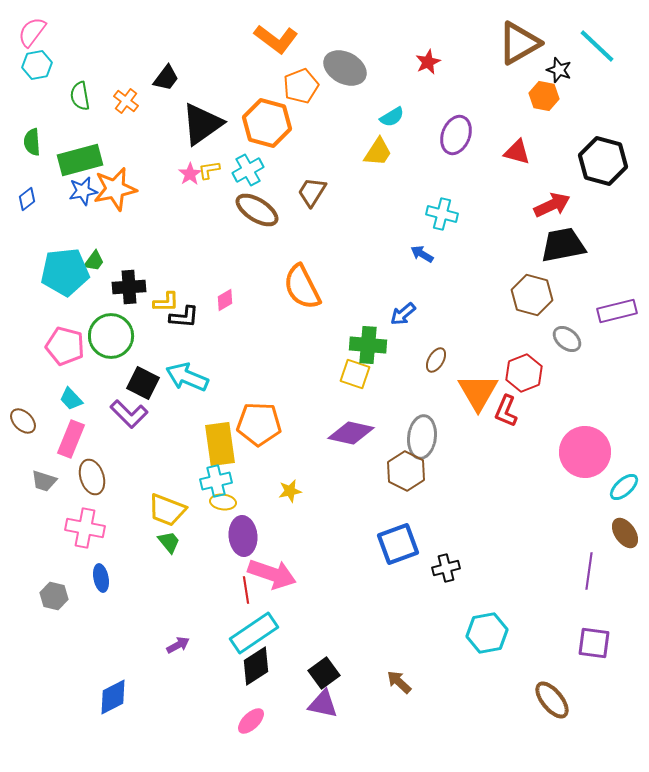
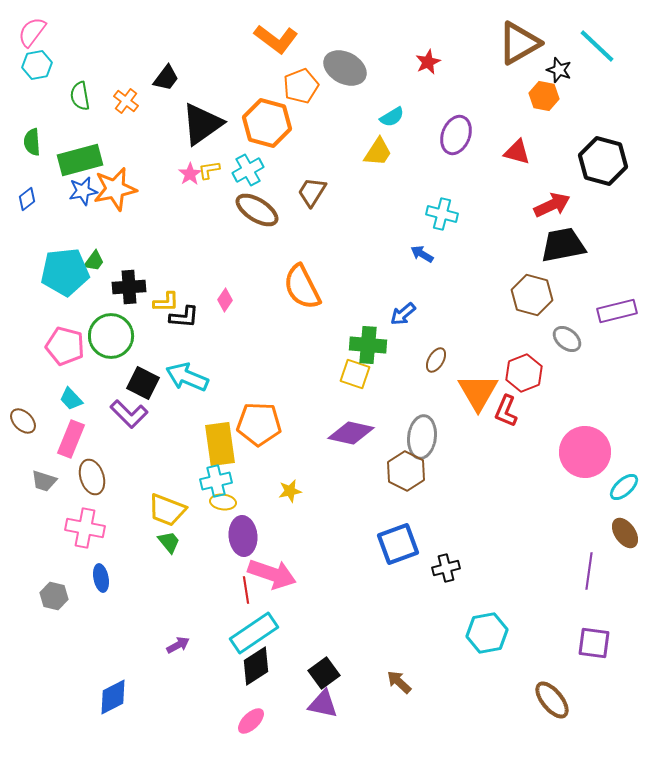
pink diamond at (225, 300): rotated 25 degrees counterclockwise
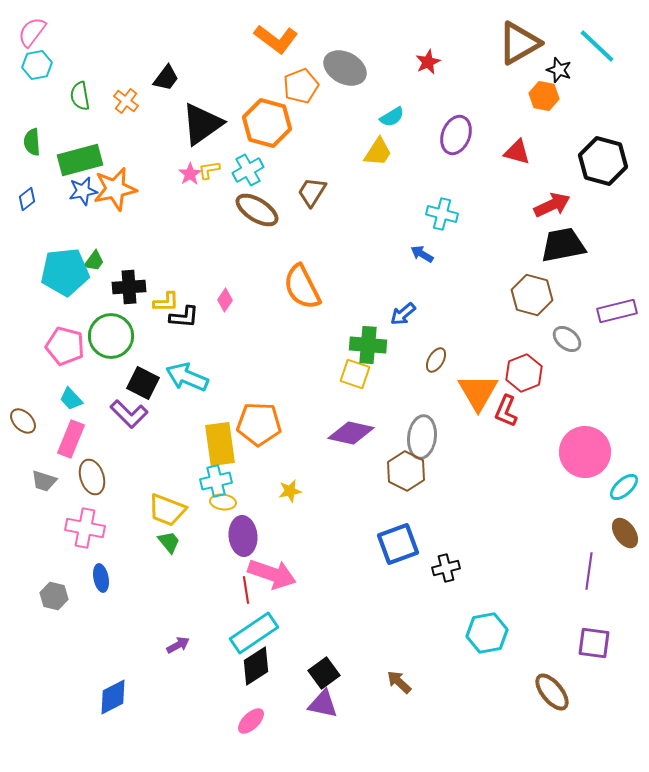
brown ellipse at (552, 700): moved 8 px up
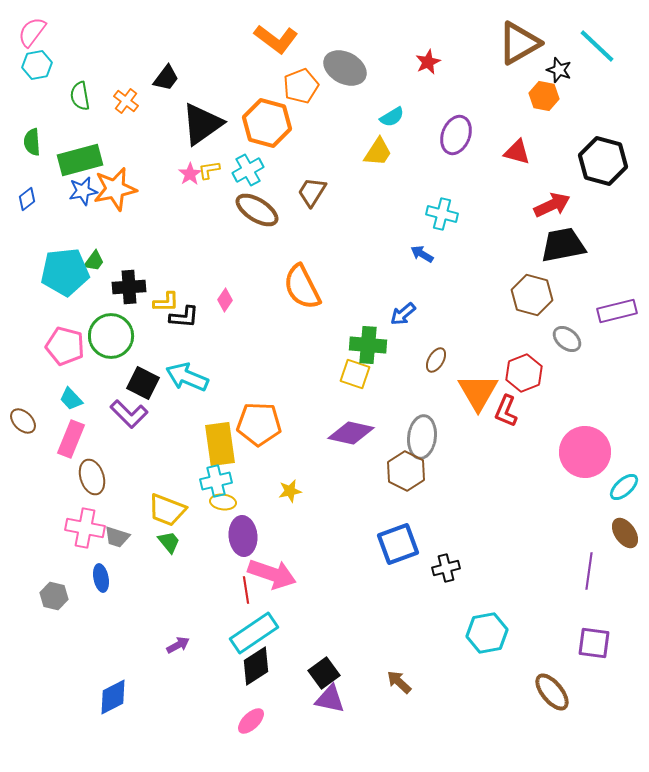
gray trapezoid at (44, 481): moved 73 px right, 56 px down
purple triangle at (323, 704): moved 7 px right, 5 px up
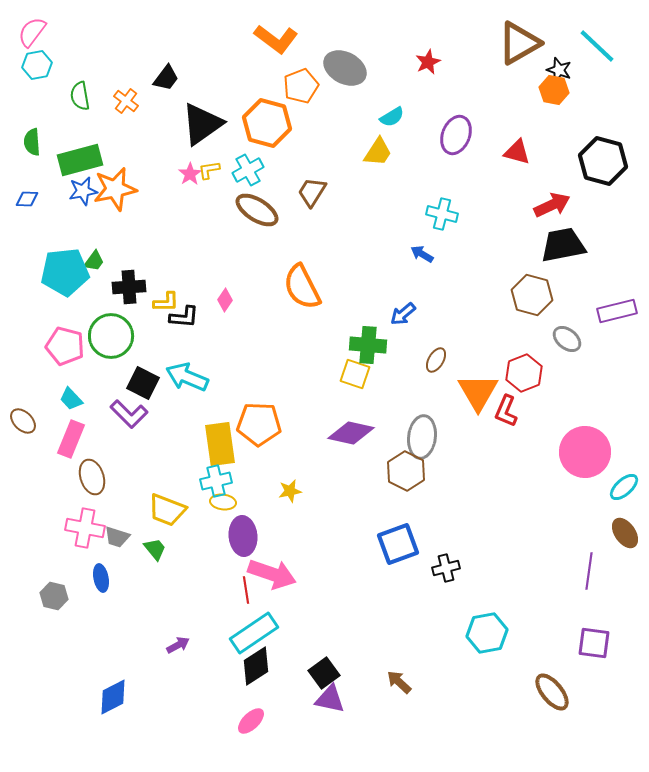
orange hexagon at (544, 96): moved 10 px right, 6 px up
blue diamond at (27, 199): rotated 40 degrees clockwise
green trapezoid at (169, 542): moved 14 px left, 7 px down
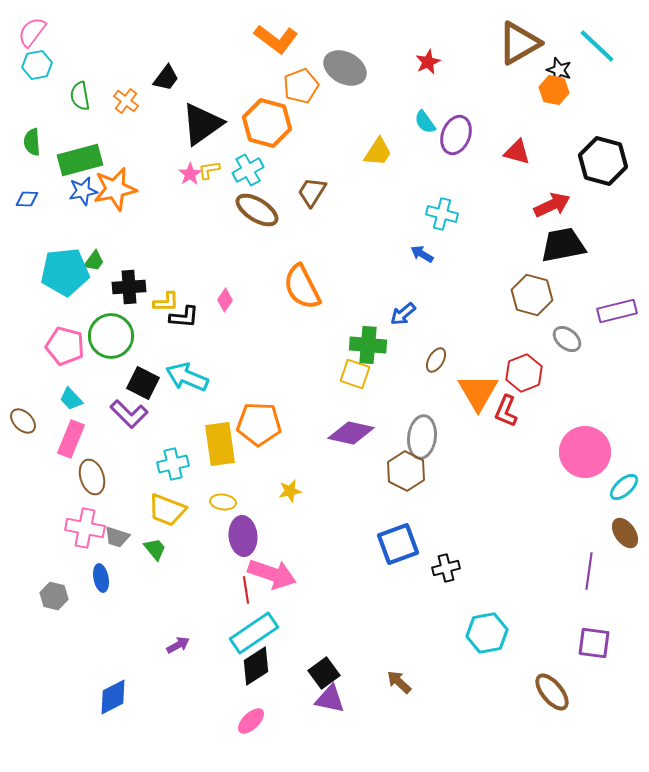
cyan semicircle at (392, 117): moved 33 px right, 5 px down; rotated 85 degrees clockwise
cyan cross at (216, 481): moved 43 px left, 17 px up
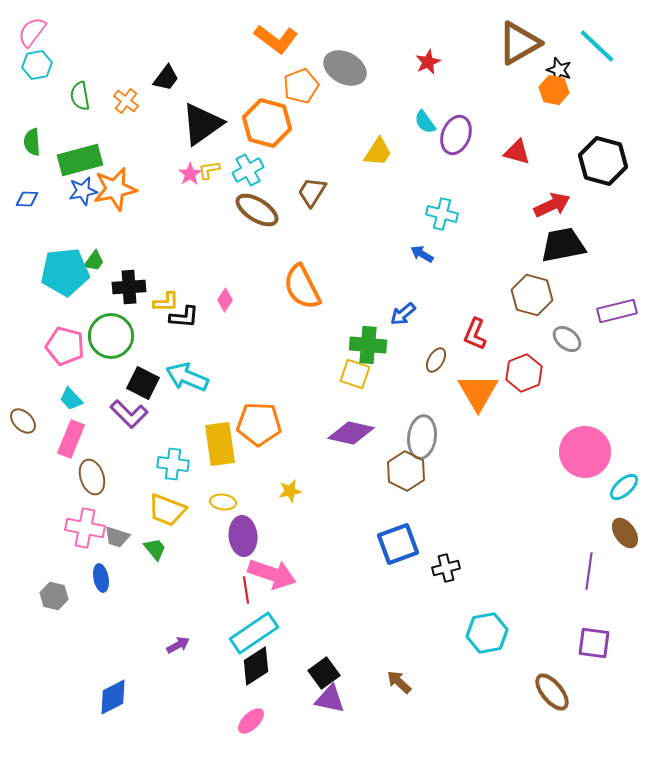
red L-shape at (506, 411): moved 31 px left, 77 px up
cyan cross at (173, 464): rotated 20 degrees clockwise
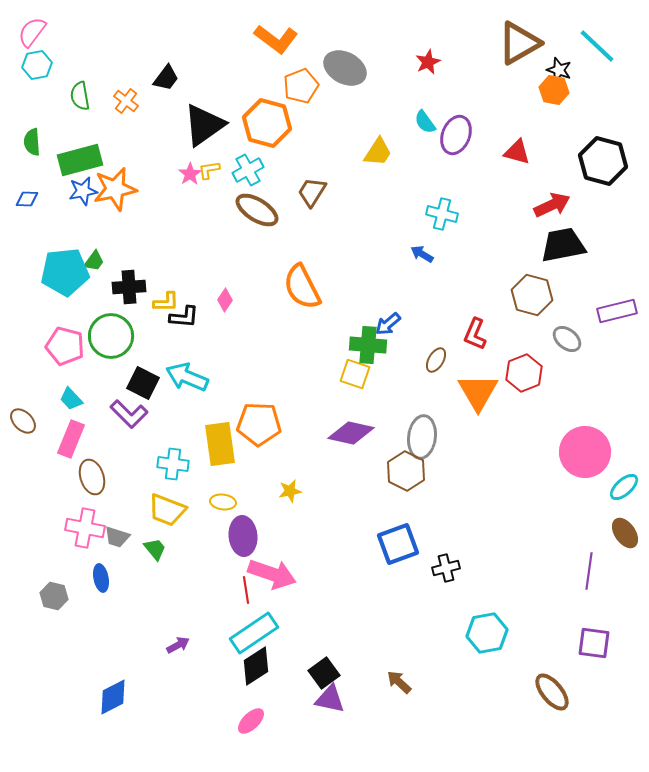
black triangle at (202, 124): moved 2 px right, 1 px down
blue arrow at (403, 314): moved 15 px left, 10 px down
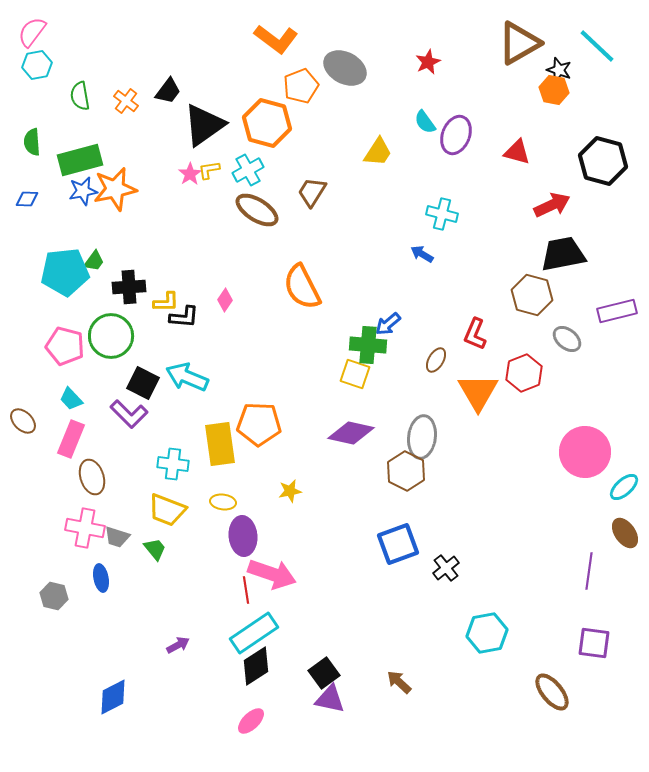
black trapezoid at (166, 78): moved 2 px right, 13 px down
black trapezoid at (563, 245): moved 9 px down
black cross at (446, 568): rotated 24 degrees counterclockwise
